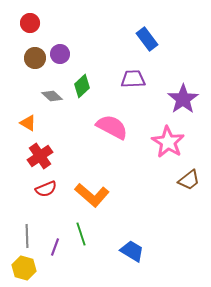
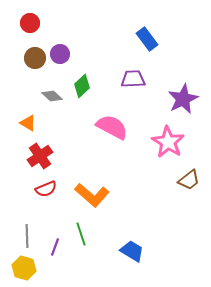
purple star: rotated 8 degrees clockwise
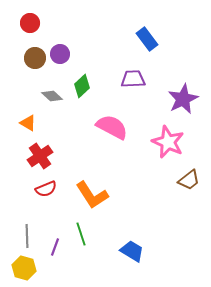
pink star: rotated 8 degrees counterclockwise
orange L-shape: rotated 16 degrees clockwise
